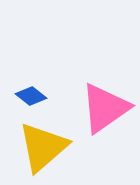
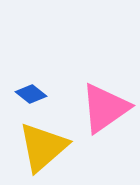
blue diamond: moved 2 px up
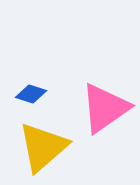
blue diamond: rotated 20 degrees counterclockwise
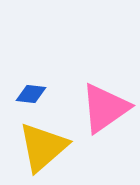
blue diamond: rotated 12 degrees counterclockwise
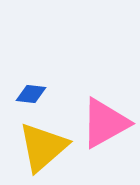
pink triangle: moved 15 px down; rotated 6 degrees clockwise
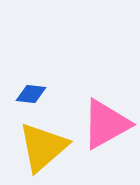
pink triangle: moved 1 px right, 1 px down
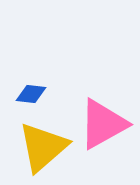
pink triangle: moved 3 px left
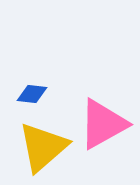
blue diamond: moved 1 px right
